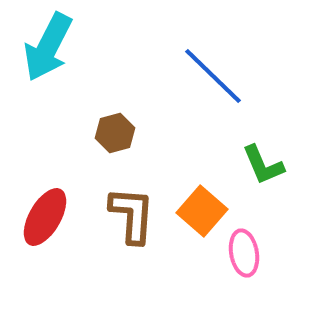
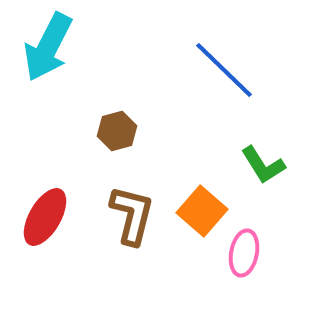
blue line: moved 11 px right, 6 px up
brown hexagon: moved 2 px right, 2 px up
green L-shape: rotated 9 degrees counterclockwise
brown L-shape: rotated 10 degrees clockwise
pink ellipse: rotated 21 degrees clockwise
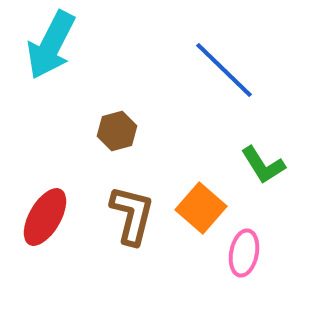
cyan arrow: moved 3 px right, 2 px up
orange square: moved 1 px left, 3 px up
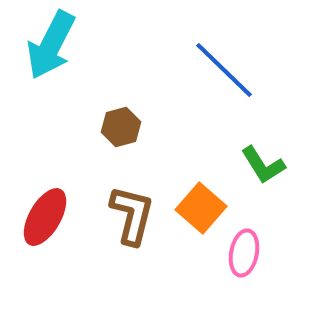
brown hexagon: moved 4 px right, 4 px up
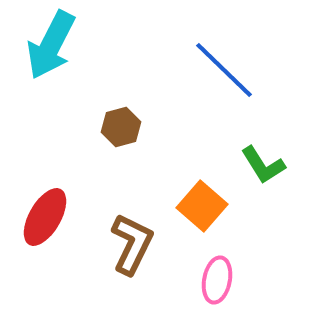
orange square: moved 1 px right, 2 px up
brown L-shape: moved 29 px down; rotated 12 degrees clockwise
pink ellipse: moved 27 px left, 27 px down
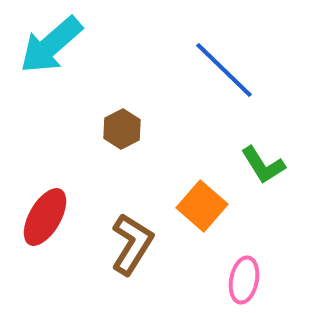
cyan arrow: rotated 22 degrees clockwise
brown hexagon: moved 1 px right, 2 px down; rotated 12 degrees counterclockwise
brown L-shape: rotated 6 degrees clockwise
pink ellipse: moved 27 px right
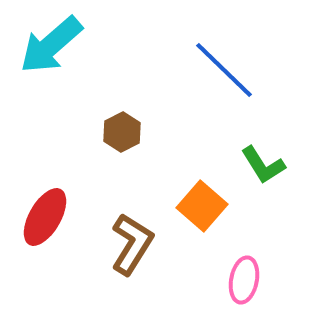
brown hexagon: moved 3 px down
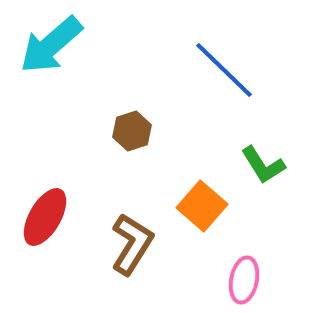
brown hexagon: moved 10 px right, 1 px up; rotated 9 degrees clockwise
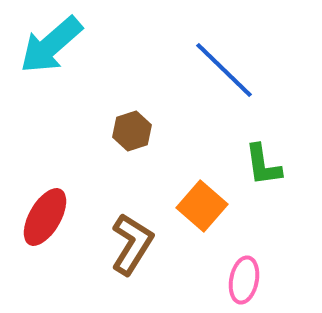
green L-shape: rotated 24 degrees clockwise
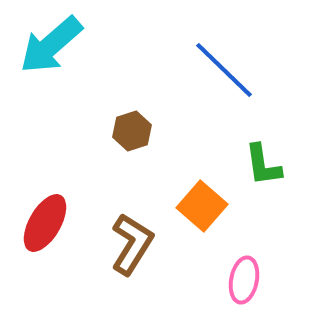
red ellipse: moved 6 px down
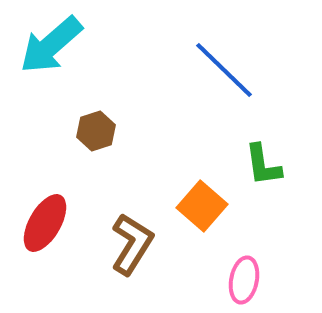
brown hexagon: moved 36 px left
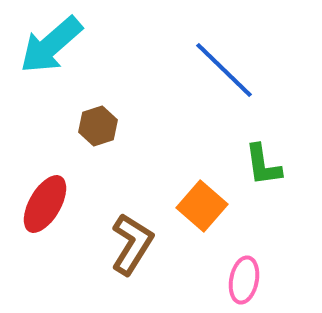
brown hexagon: moved 2 px right, 5 px up
red ellipse: moved 19 px up
